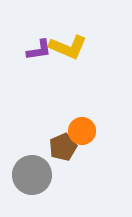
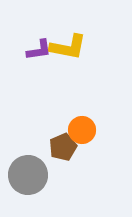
yellow L-shape: rotated 12 degrees counterclockwise
orange circle: moved 1 px up
gray circle: moved 4 px left
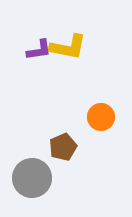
orange circle: moved 19 px right, 13 px up
gray circle: moved 4 px right, 3 px down
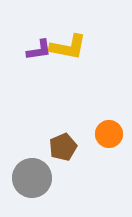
orange circle: moved 8 px right, 17 px down
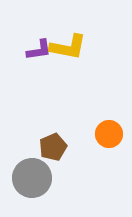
brown pentagon: moved 10 px left
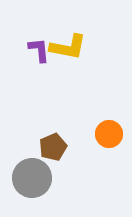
purple L-shape: rotated 88 degrees counterclockwise
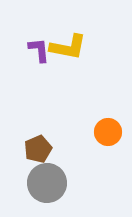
orange circle: moved 1 px left, 2 px up
brown pentagon: moved 15 px left, 2 px down
gray circle: moved 15 px right, 5 px down
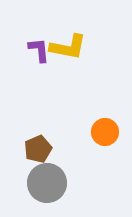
orange circle: moved 3 px left
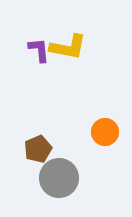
gray circle: moved 12 px right, 5 px up
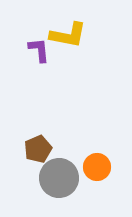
yellow L-shape: moved 12 px up
orange circle: moved 8 px left, 35 px down
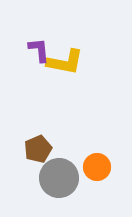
yellow L-shape: moved 3 px left, 27 px down
